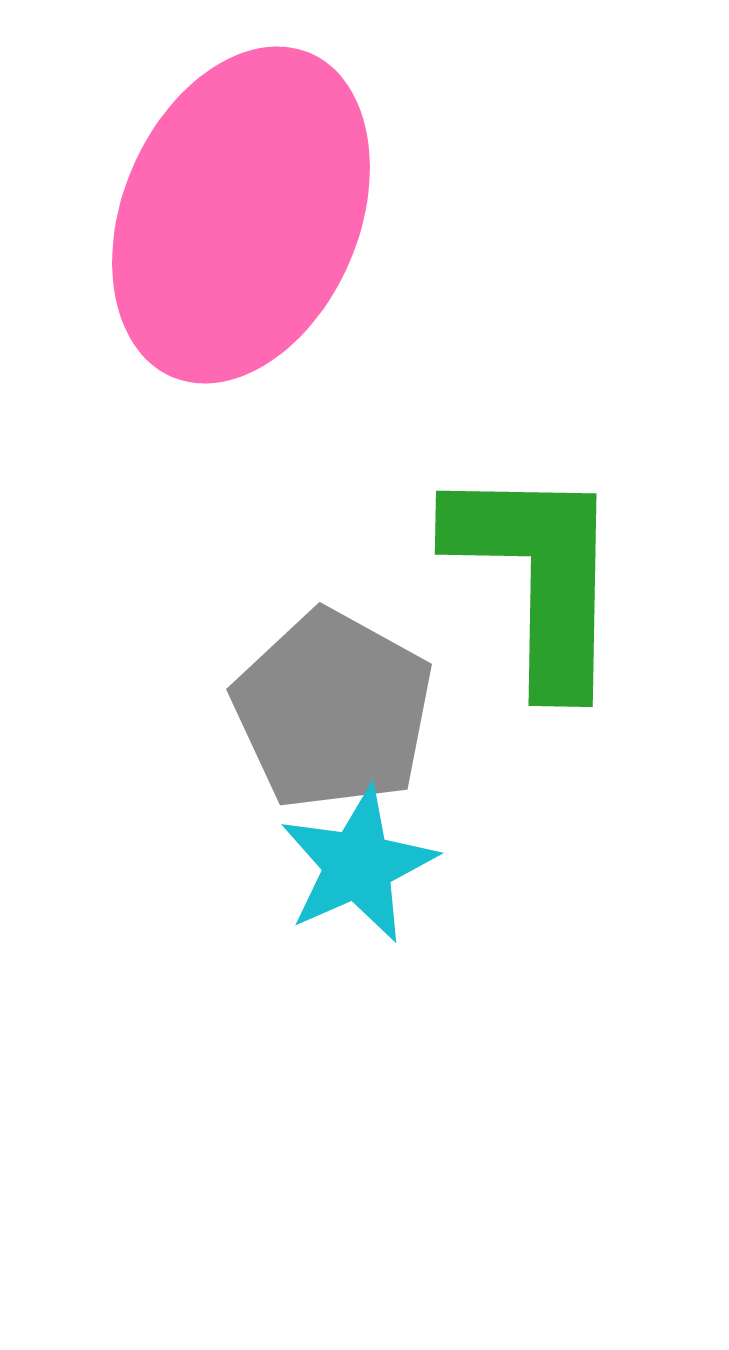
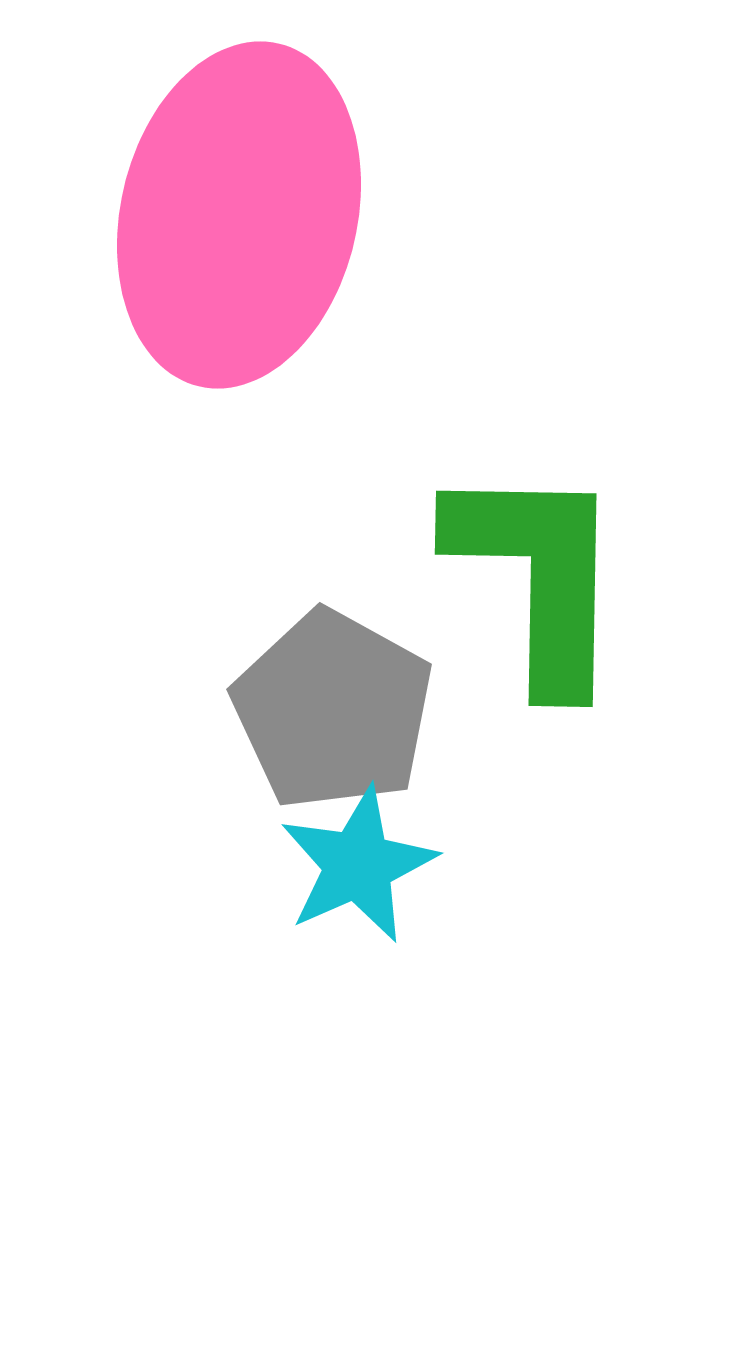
pink ellipse: moved 2 px left; rotated 10 degrees counterclockwise
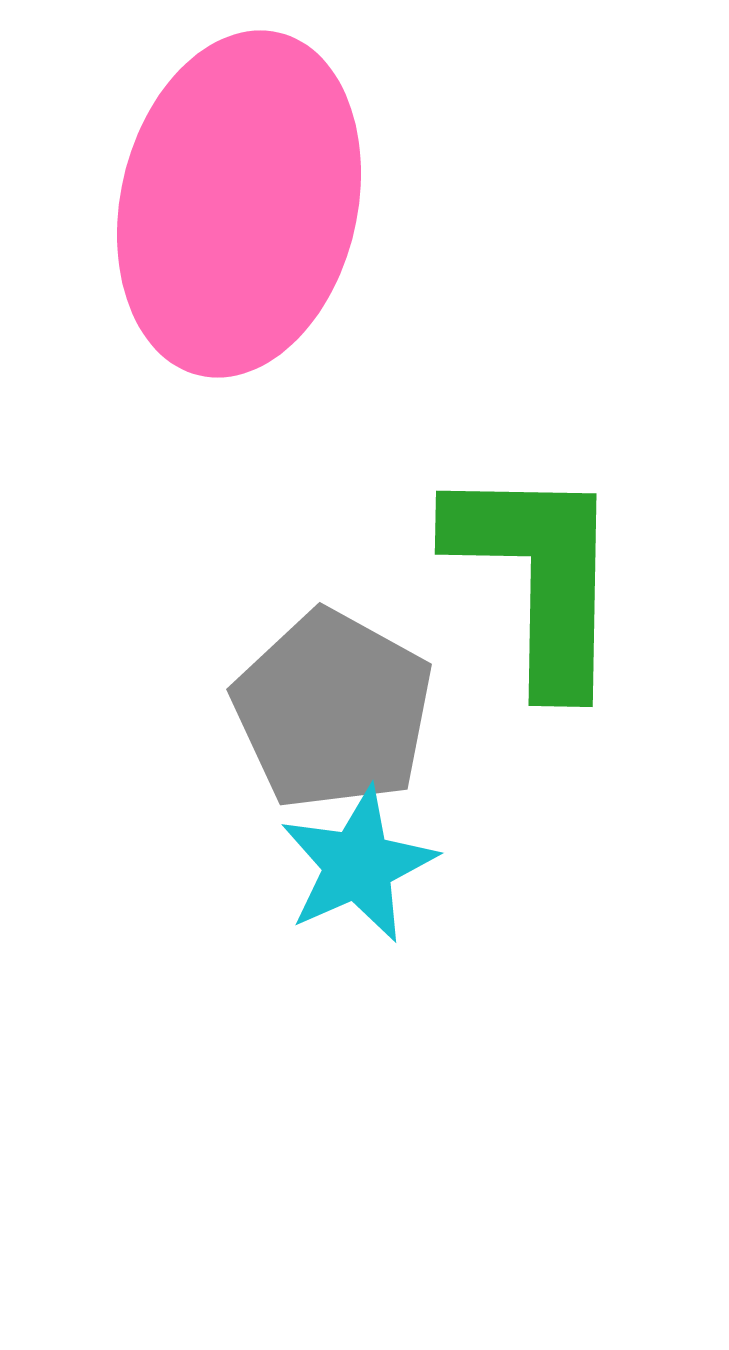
pink ellipse: moved 11 px up
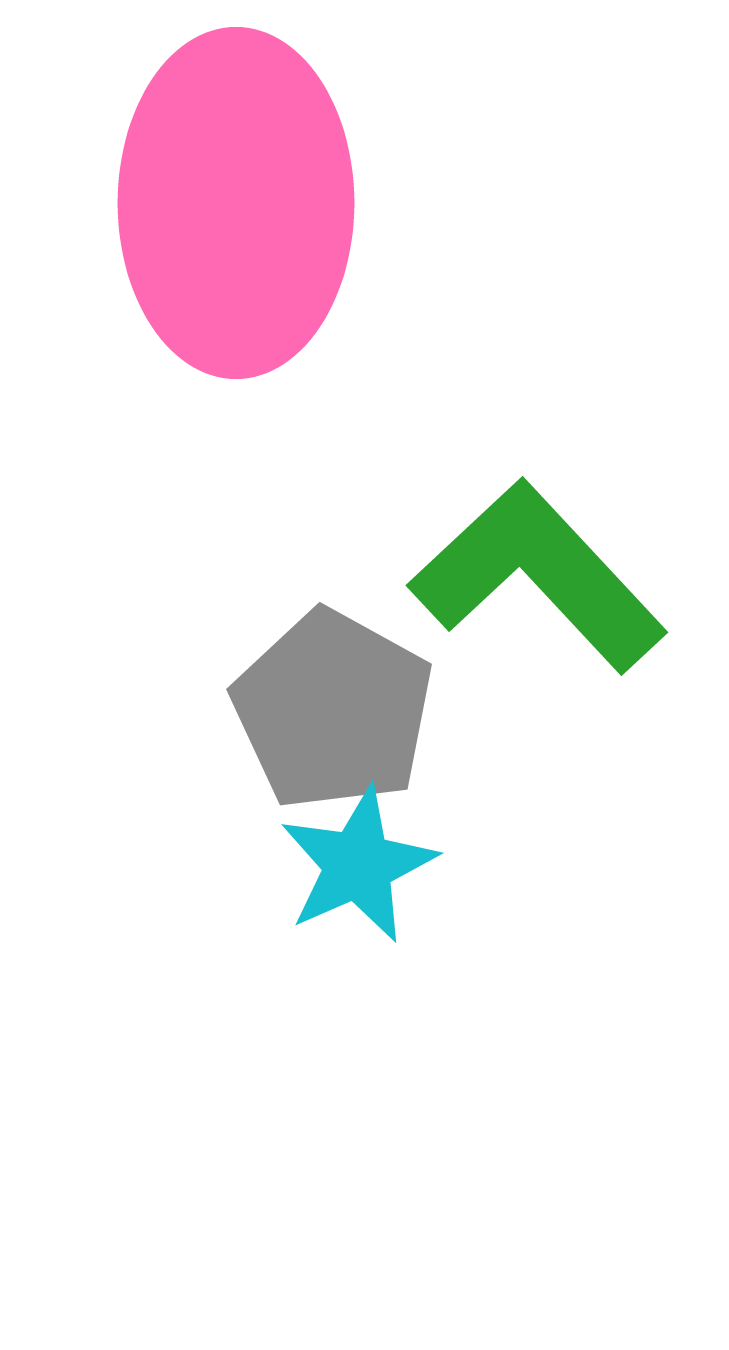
pink ellipse: moved 3 px left, 1 px up; rotated 13 degrees counterclockwise
green L-shape: rotated 44 degrees counterclockwise
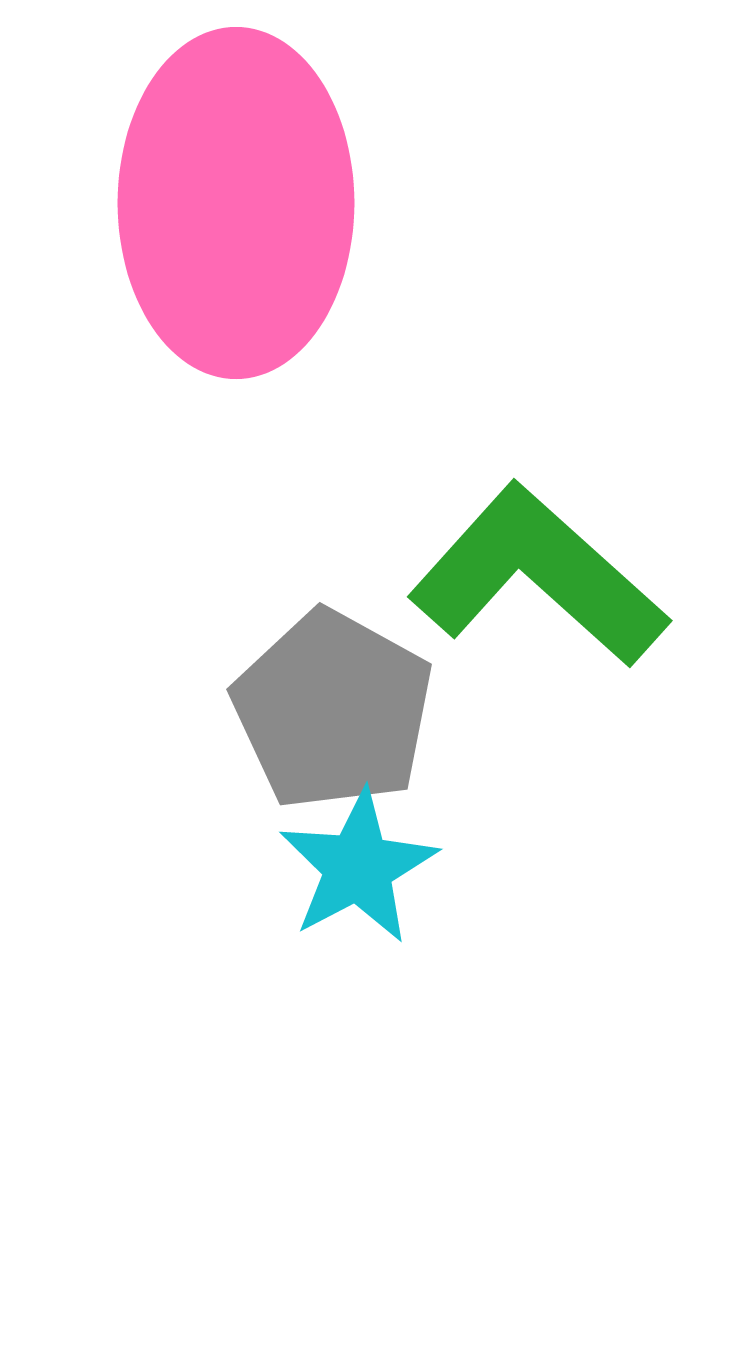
green L-shape: rotated 5 degrees counterclockwise
cyan star: moved 2 px down; rotated 4 degrees counterclockwise
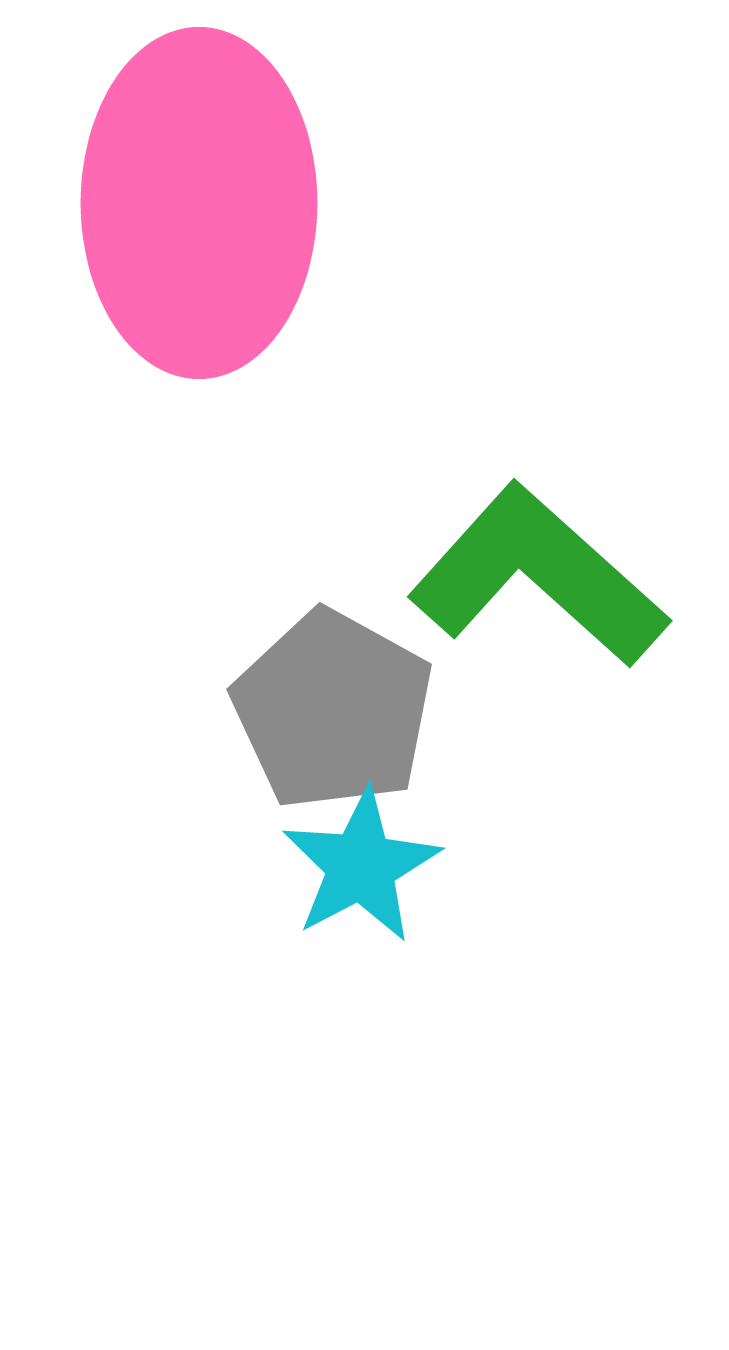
pink ellipse: moved 37 px left
cyan star: moved 3 px right, 1 px up
